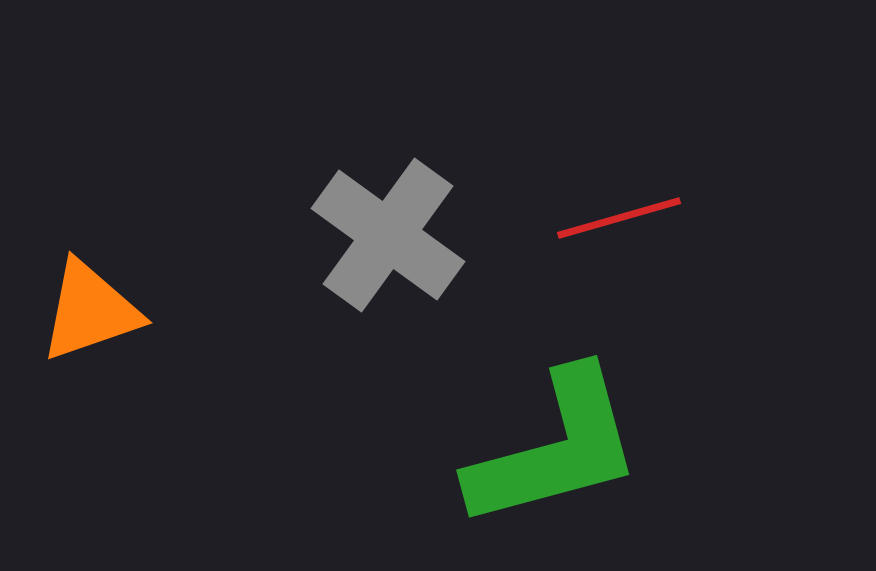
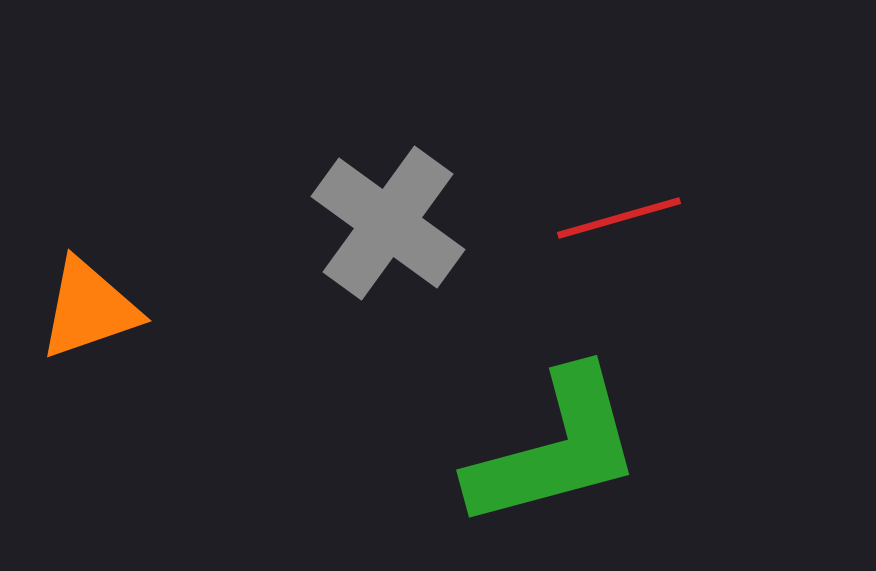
gray cross: moved 12 px up
orange triangle: moved 1 px left, 2 px up
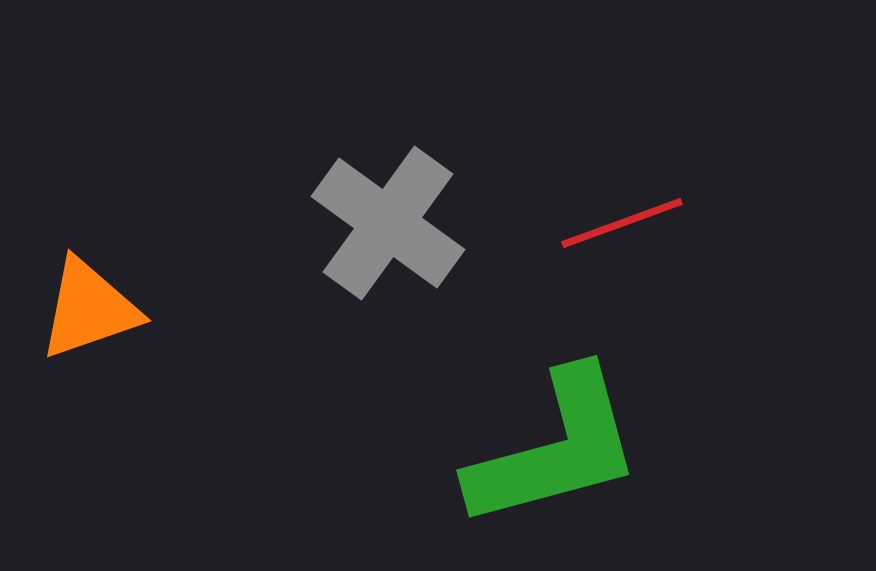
red line: moved 3 px right, 5 px down; rotated 4 degrees counterclockwise
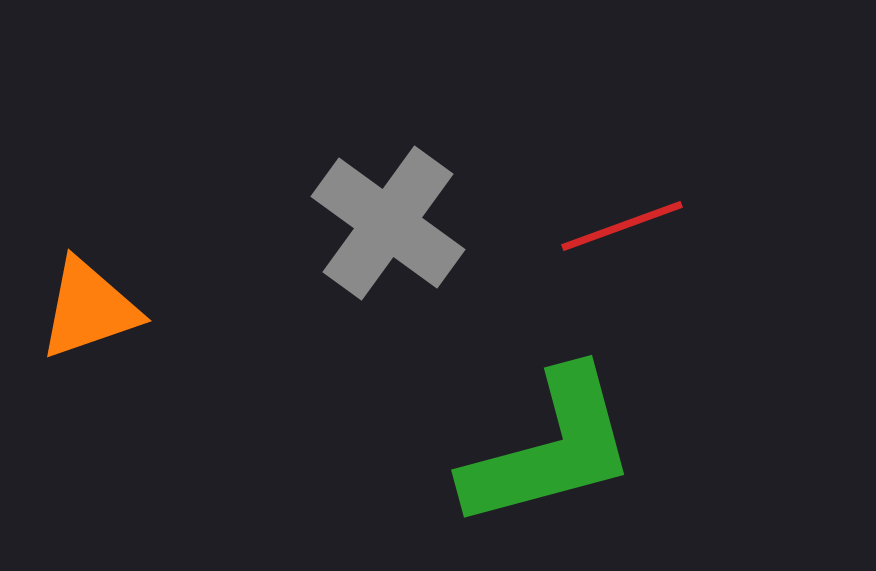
red line: moved 3 px down
green L-shape: moved 5 px left
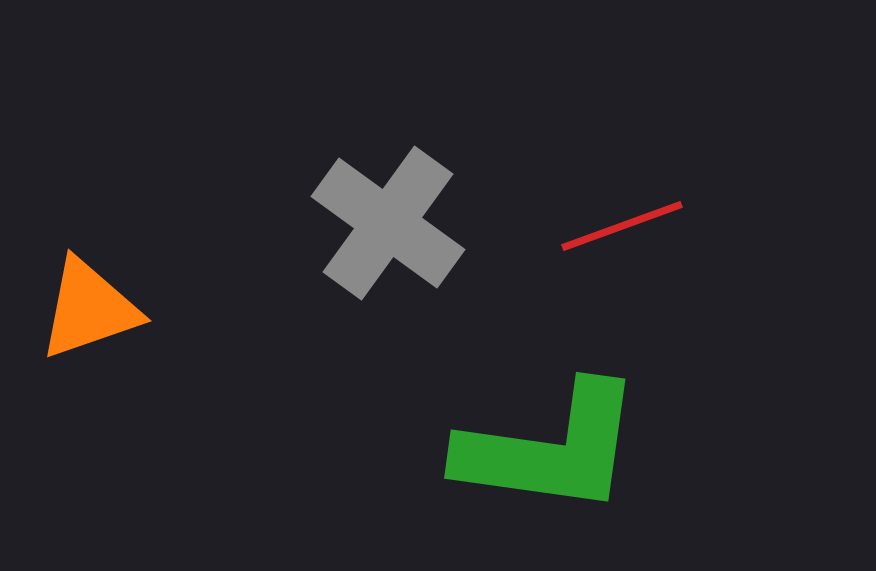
green L-shape: rotated 23 degrees clockwise
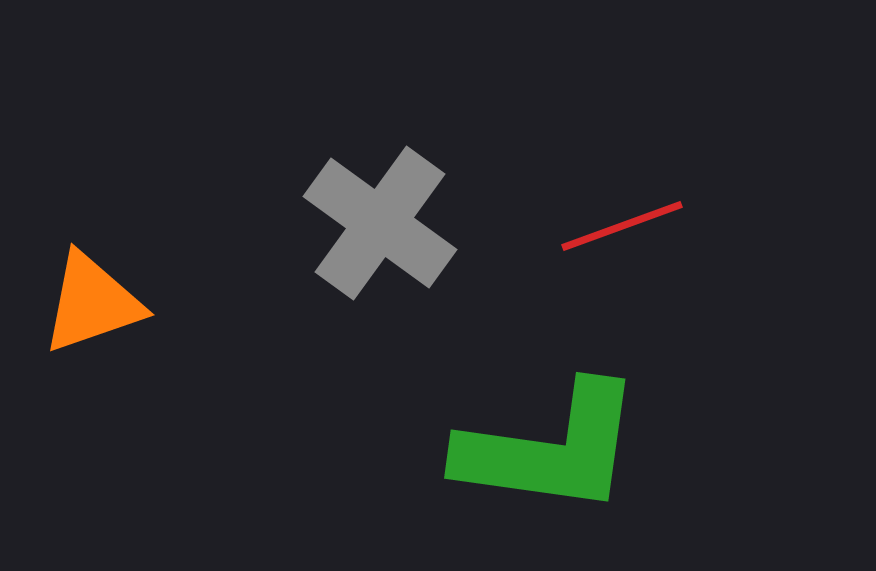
gray cross: moved 8 px left
orange triangle: moved 3 px right, 6 px up
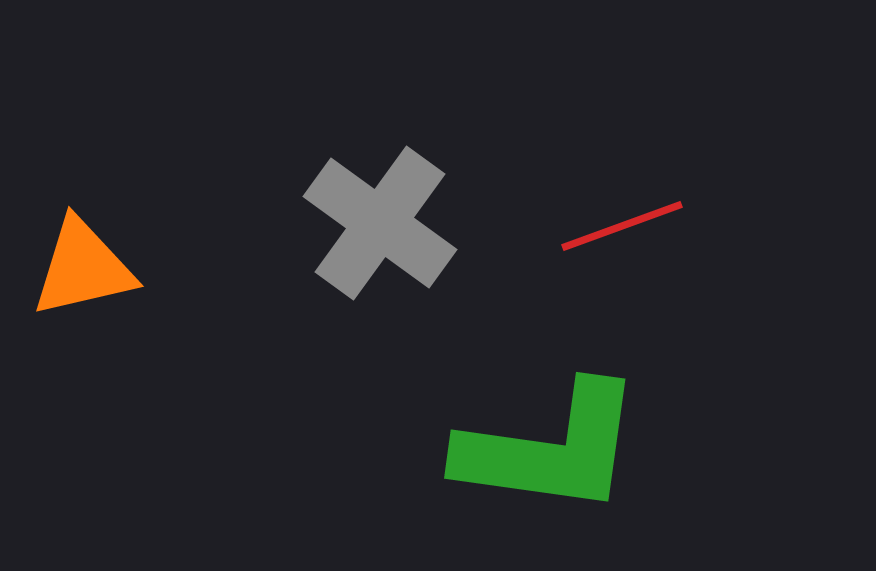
orange triangle: moved 9 px left, 35 px up; rotated 6 degrees clockwise
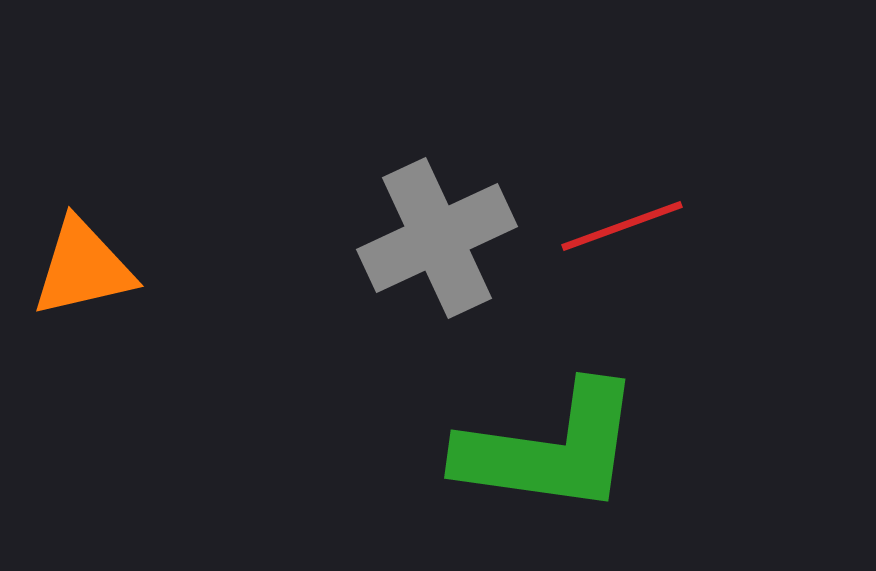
gray cross: moved 57 px right, 15 px down; rotated 29 degrees clockwise
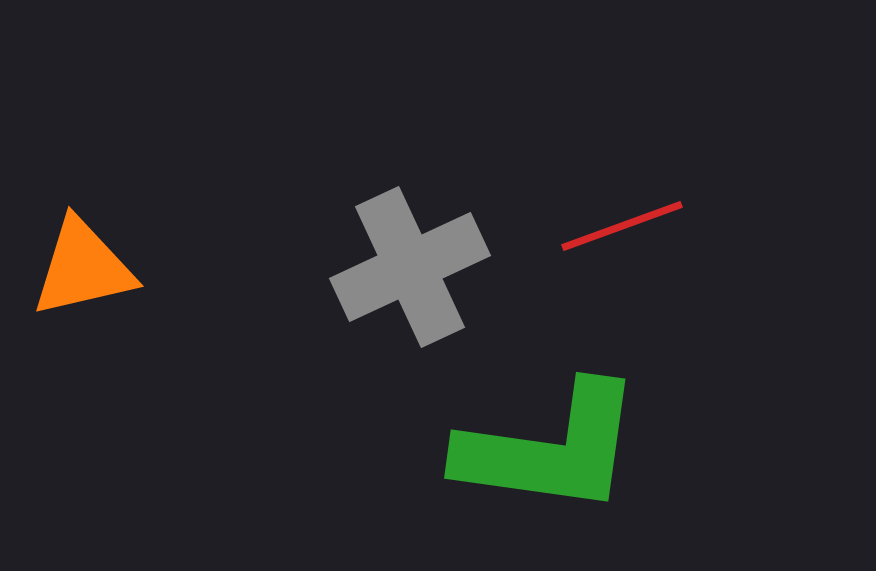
gray cross: moved 27 px left, 29 px down
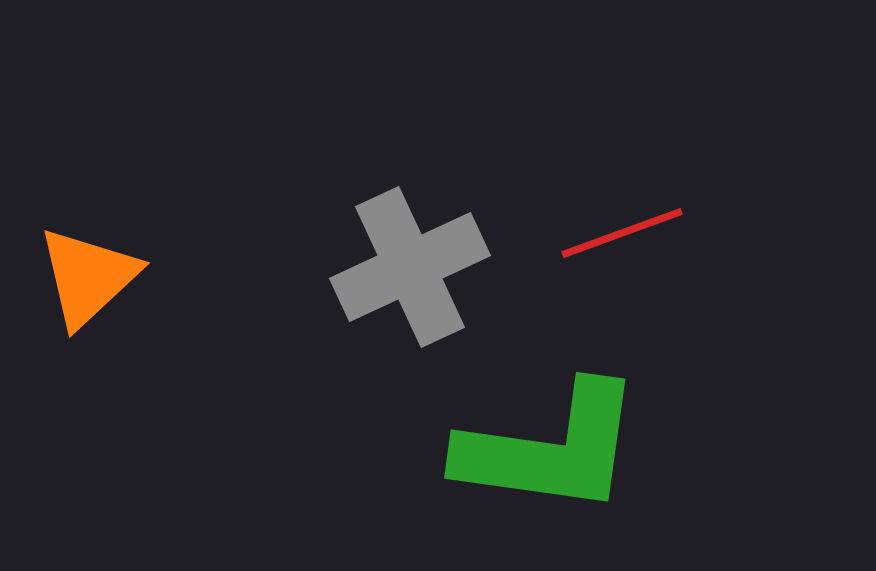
red line: moved 7 px down
orange triangle: moved 5 px right, 9 px down; rotated 30 degrees counterclockwise
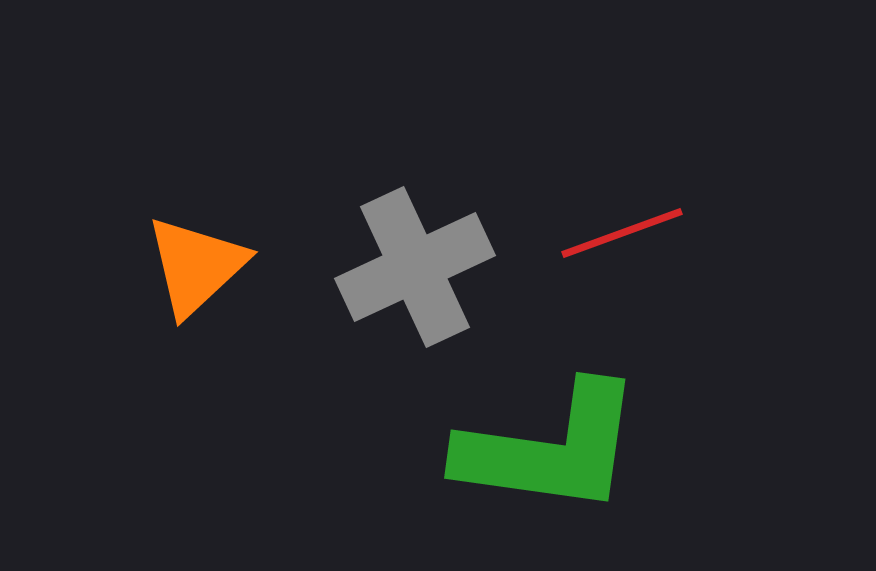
gray cross: moved 5 px right
orange triangle: moved 108 px right, 11 px up
